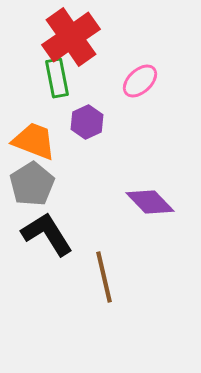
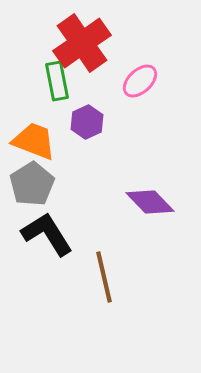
red cross: moved 11 px right, 6 px down
green rectangle: moved 3 px down
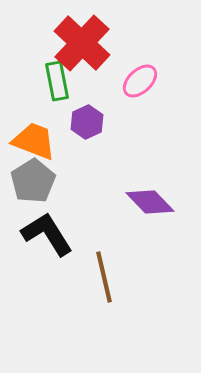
red cross: rotated 12 degrees counterclockwise
gray pentagon: moved 1 px right, 3 px up
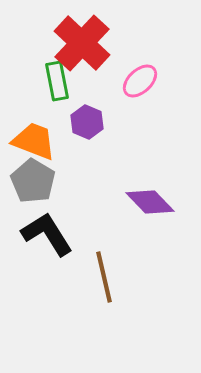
purple hexagon: rotated 12 degrees counterclockwise
gray pentagon: rotated 9 degrees counterclockwise
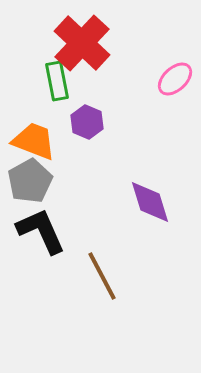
pink ellipse: moved 35 px right, 2 px up
gray pentagon: moved 3 px left; rotated 12 degrees clockwise
purple diamond: rotated 27 degrees clockwise
black L-shape: moved 6 px left, 3 px up; rotated 8 degrees clockwise
brown line: moved 2 px left, 1 px up; rotated 15 degrees counterclockwise
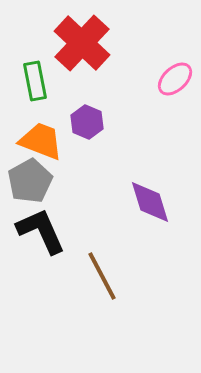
green rectangle: moved 22 px left
orange trapezoid: moved 7 px right
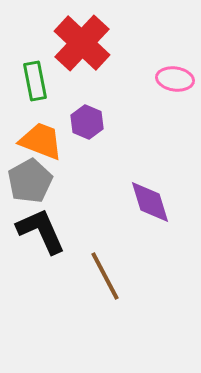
pink ellipse: rotated 51 degrees clockwise
brown line: moved 3 px right
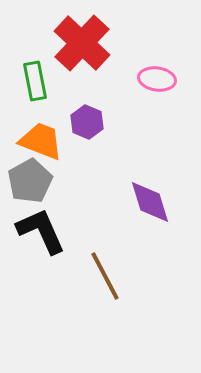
pink ellipse: moved 18 px left
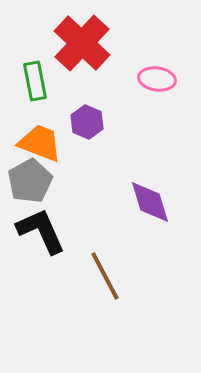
orange trapezoid: moved 1 px left, 2 px down
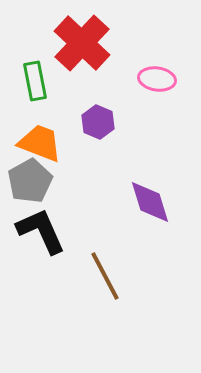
purple hexagon: moved 11 px right
